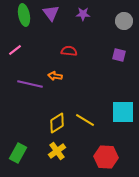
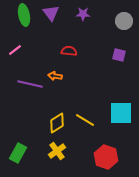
cyan square: moved 2 px left, 1 px down
red hexagon: rotated 15 degrees clockwise
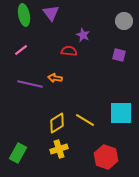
purple star: moved 21 px down; rotated 24 degrees clockwise
pink line: moved 6 px right
orange arrow: moved 2 px down
yellow cross: moved 2 px right, 2 px up; rotated 18 degrees clockwise
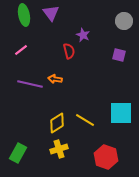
red semicircle: rotated 70 degrees clockwise
orange arrow: moved 1 px down
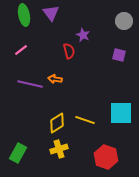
yellow line: rotated 12 degrees counterclockwise
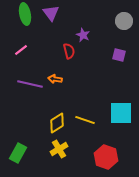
green ellipse: moved 1 px right, 1 px up
yellow cross: rotated 12 degrees counterclockwise
